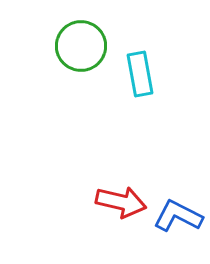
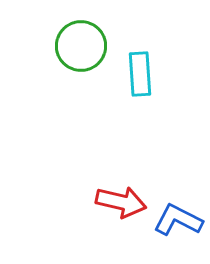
cyan rectangle: rotated 6 degrees clockwise
blue L-shape: moved 4 px down
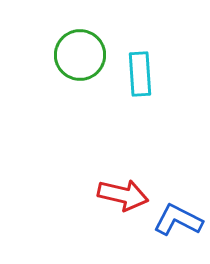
green circle: moved 1 px left, 9 px down
red arrow: moved 2 px right, 7 px up
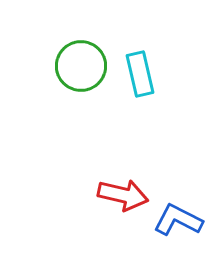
green circle: moved 1 px right, 11 px down
cyan rectangle: rotated 9 degrees counterclockwise
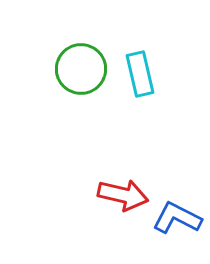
green circle: moved 3 px down
blue L-shape: moved 1 px left, 2 px up
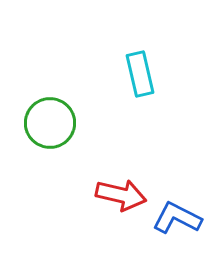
green circle: moved 31 px left, 54 px down
red arrow: moved 2 px left
